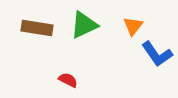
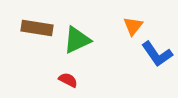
green triangle: moved 7 px left, 15 px down
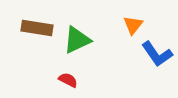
orange triangle: moved 1 px up
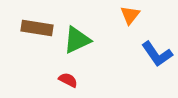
orange triangle: moved 3 px left, 10 px up
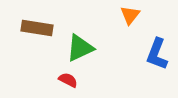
green triangle: moved 3 px right, 8 px down
blue L-shape: rotated 56 degrees clockwise
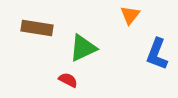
green triangle: moved 3 px right
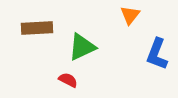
brown rectangle: rotated 12 degrees counterclockwise
green triangle: moved 1 px left, 1 px up
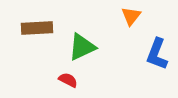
orange triangle: moved 1 px right, 1 px down
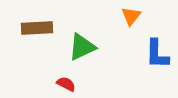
blue L-shape: rotated 20 degrees counterclockwise
red semicircle: moved 2 px left, 4 px down
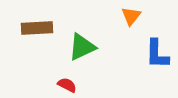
red semicircle: moved 1 px right, 1 px down
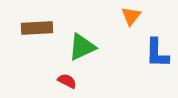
blue L-shape: moved 1 px up
red semicircle: moved 4 px up
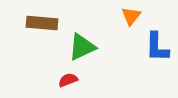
brown rectangle: moved 5 px right, 5 px up; rotated 8 degrees clockwise
blue L-shape: moved 6 px up
red semicircle: moved 1 px right, 1 px up; rotated 48 degrees counterclockwise
